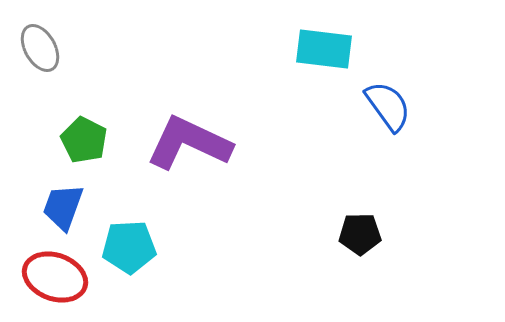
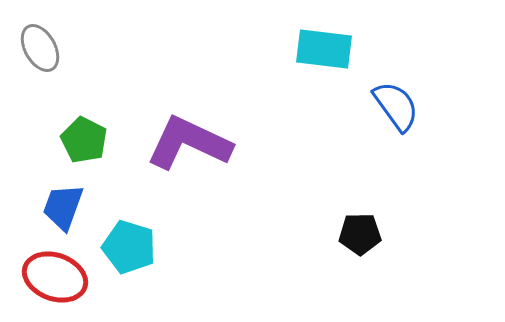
blue semicircle: moved 8 px right
cyan pentagon: rotated 20 degrees clockwise
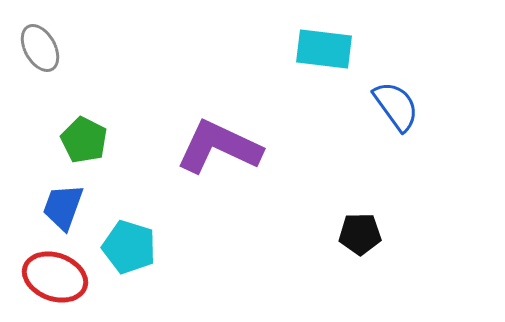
purple L-shape: moved 30 px right, 4 px down
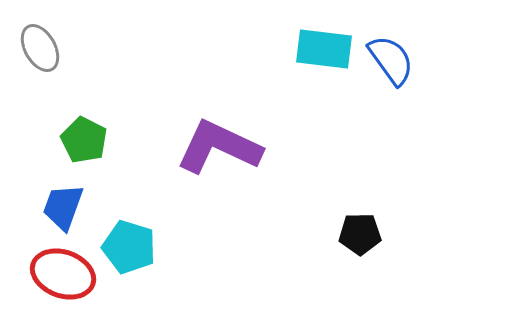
blue semicircle: moved 5 px left, 46 px up
red ellipse: moved 8 px right, 3 px up
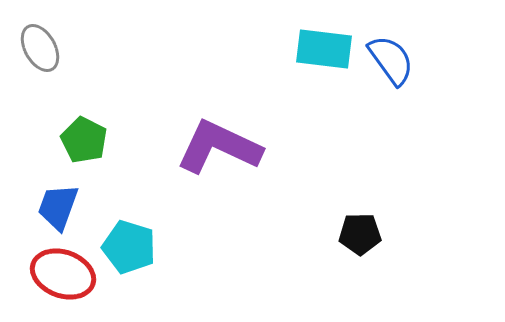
blue trapezoid: moved 5 px left
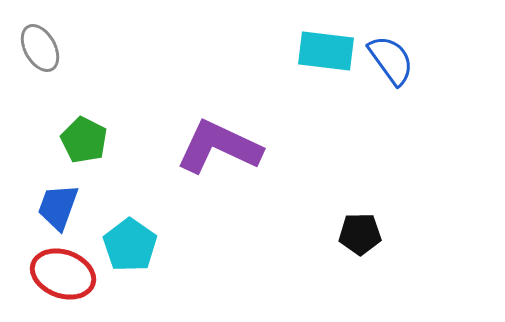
cyan rectangle: moved 2 px right, 2 px down
cyan pentagon: moved 1 px right, 2 px up; rotated 18 degrees clockwise
